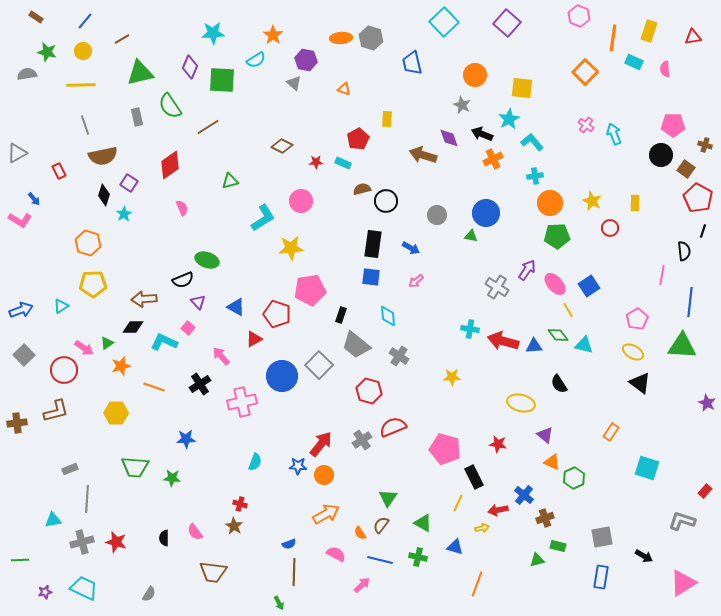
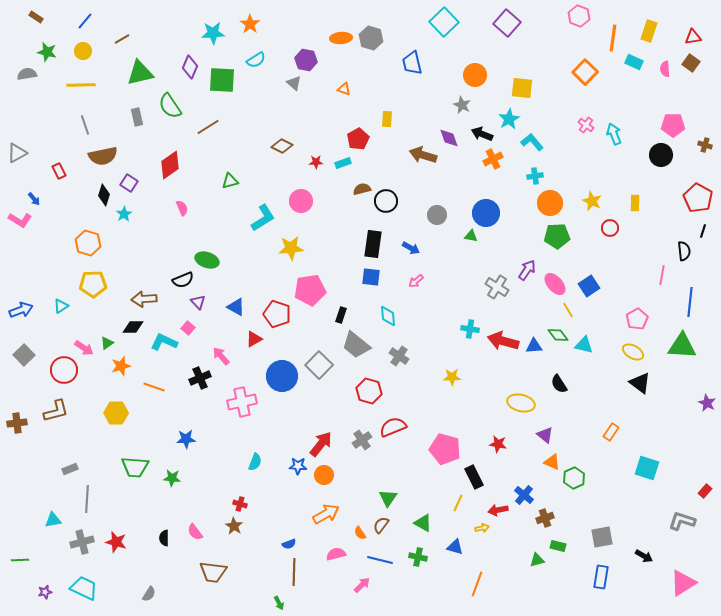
orange star at (273, 35): moved 23 px left, 11 px up
cyan rectangle at (343, 163): rotated 42 degrees counterclockwise
brown square at (686, 169): moved 5 px right, 106 px up
black cross at (200, 384): moved 6 px up; rotated 10 degrees clockwise
pink semicircle at (336, 554): rotated 42 degrees counterclockwise
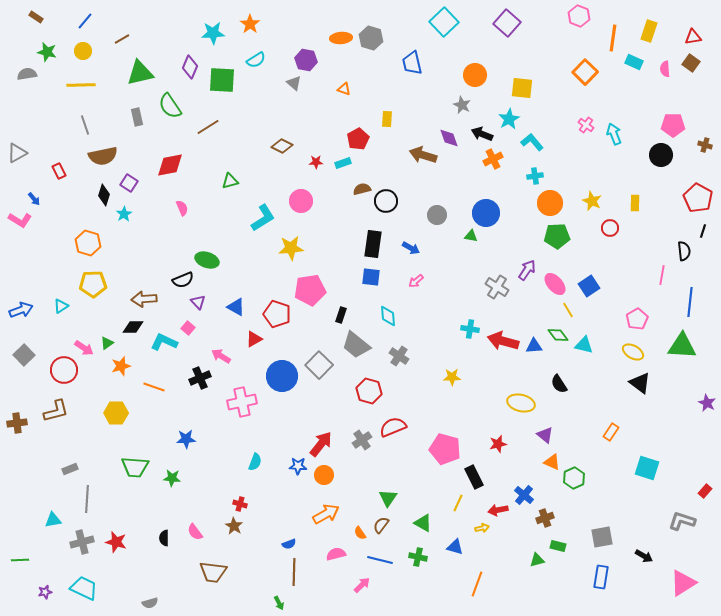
red diamond at (170, 165): rotated 24 degrees clockwise
pink arrow at (221, 356): rotated 18 degrees counterclockwise
red star at (498, 444): rotated 24 degrees counterclockwise
gray semicircle at (149, 594): moved 1 px right, 9 px down; rotated 42 degrees clockwise
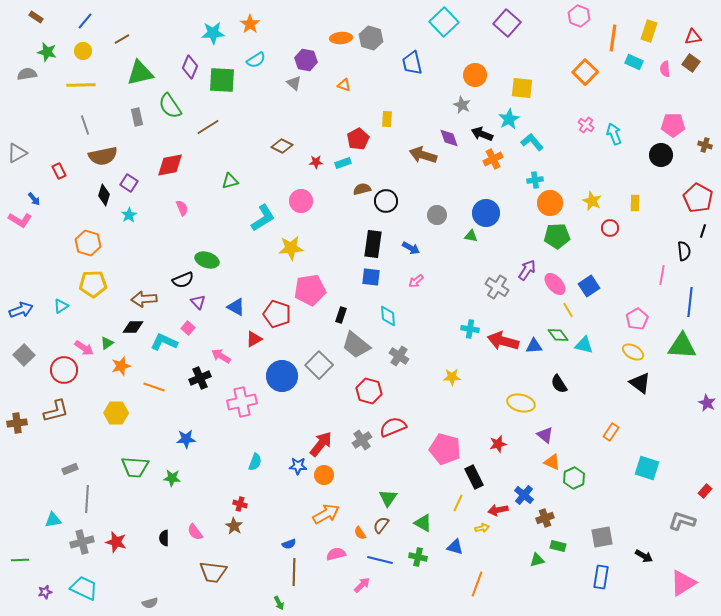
orange triangle at (344, 89): moved 4 px up
cyan cross at (535, 176): moved 4 px down
cyan star at (124, 214): moved 5 px right, 1 px down
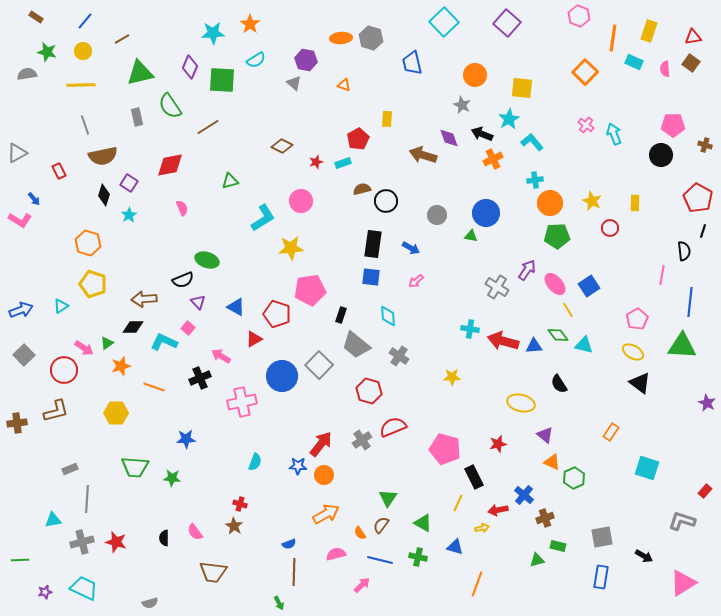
red star at (316, 162): rotated 16 degrees counterclockwise
yellow pentagon at (93, 284): rotated 20 degrees clockwise
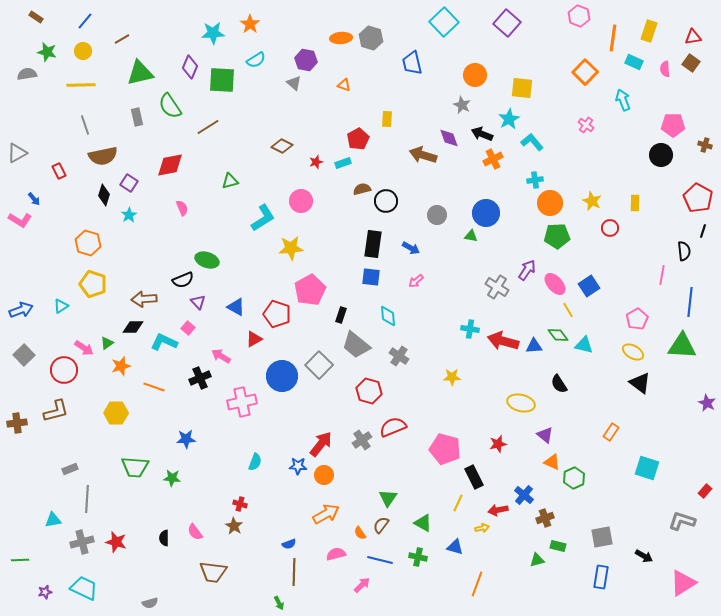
cyan arrow at (614, 134): moved 9 px right, 34 px up
pink pentagon at (310, 290): rotated 20 degrees counterclockwise
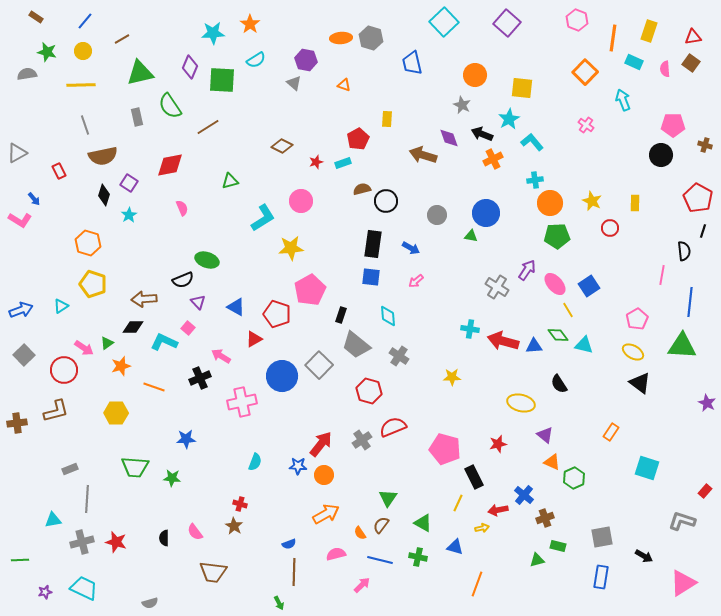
pink hexagon at (579, 16): moved 2 px left, 4 px down
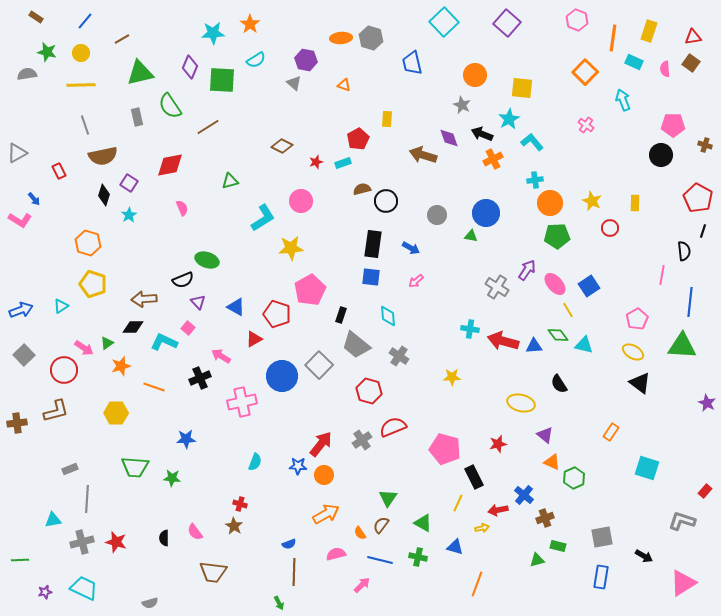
yellow circle at (83, 51): moved 2 px left, 2 px down
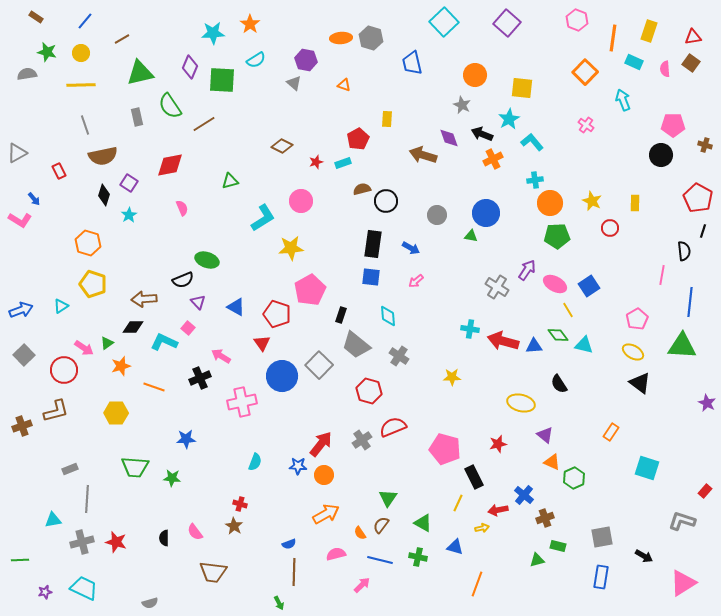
brown line at (208, 127): moved 4 px left, 3 px up
pink ellipse at (555, 284): rotated 20 degrees counterclockwise
red triangle at (254, 339): moved 8 px right, 4 px down; rotated 36 degrees counterclockwise
brown cross at (17, 423): moved 5 px right, 3 px down; rotated 12 degrees counterclockwise
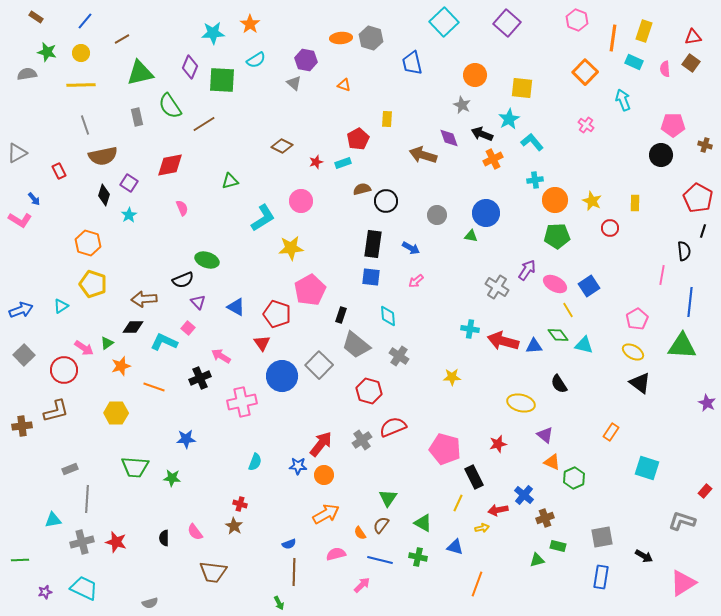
yellow rectangle at (649, 31): moved 5 px left
orange circle at (550, 203): moved 5 px right, 3 px up
brown cross at (22, 426): rotated 12 degrees clockwise
